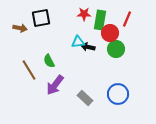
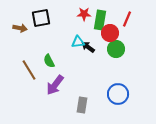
black arrow: rotated 24 degrees clockwise
gray rectangle: moved 3 px left, 7 px down; rotated 56 degrees clockwise
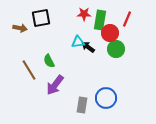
blue circle: moved 12 px left, 4 px down
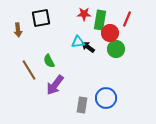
brown arrow: moved 2 px left, 2 px down; rotated 72 degrees clockwise
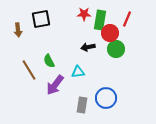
black square: moved 1 px down
cyan triangle: moved 30 px down
black arrow: rotated 48 degrees counterclockwise
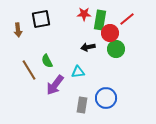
red line: rotated 28 degrees clockwise
green semicircle: moved 2 px left
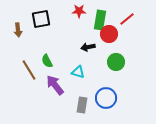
red star: moved 5 px left, 3 px up
red circle: moved 1 px left, 1 px down
green circle: moved 13 px down
cyan triangle: rotated 24 degrees clockwise
purple arrow: rotated 105 degrees clockwise
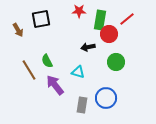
brown arrow: rotated 24 degrees counterclockwise
